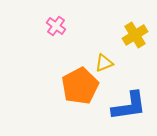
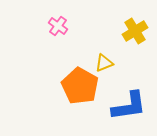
pink cross: moved 2 px right
yellow cross: moved 4 px up
orange pentagon: rotated 15 degrees counterclockwise
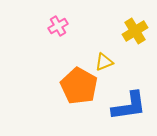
pink cross: rotated 24 degrees clockwise
yellow triangle: moved 1 px up
orange pentagon: moved 1 px left
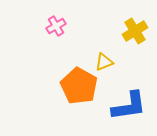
pink cross: moved 2 px left
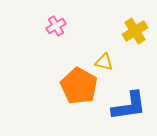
yellow triangle: rotated 36 degrees clockwise
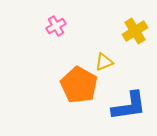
yellow triangle: rotated 36 degrees counterclockwise
orange pentagon: moved 1 px up
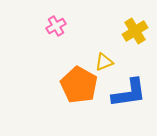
blue L-shape: moved 13 px up
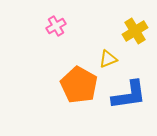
yellow triangle: moved 4 px right, 3 px up
blue L-shape: moved 2 px down
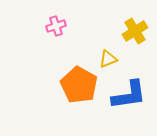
pink cross: rotated 12 degrees clockwise
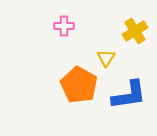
pink cross: moved 8 px right; rotated 18 degrees clockwise
yellow triangle: moved 2 px left, 1 px up; rotated 36 degrees counterclockwise
